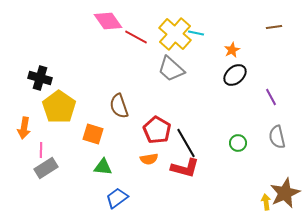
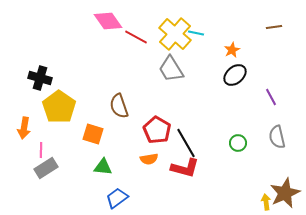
gray trapezoid: rotated 16 degrees clockwise
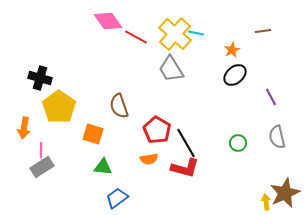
brown line: moved 11 px left, 4 px down
gray rectangle: moved 4 px left, 1 px up
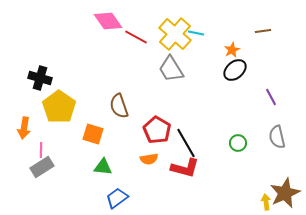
black ellipse: moved 5 px up
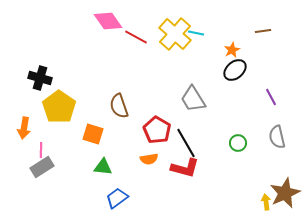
gray trapezoid: moved 22 px right, 30 px down
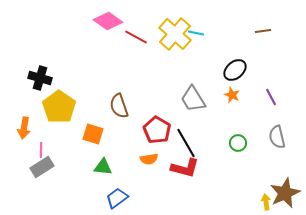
pink diamond: rotated 20 degrees counterclockwise
orange star: moved 45 px down; rotated 21 degrees counterclockwise
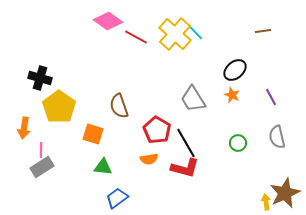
cyan line: rotated 35 degrees clockwise
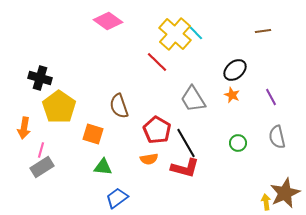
red line: moved 21 px right, 25 px down; rotated 15 degrees clockwise
pink line: rotated 14 degrees clockwise
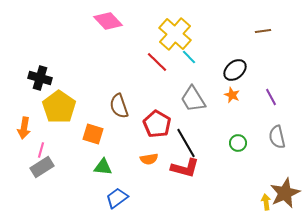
pink diamond: rotated 12 degrees clockwise
cyan line: moved 7 px left, 24 px down
red pentagon: moved 6 px up
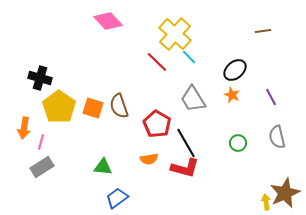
orange square: moved 26 px up
pink line: moved 8 px up
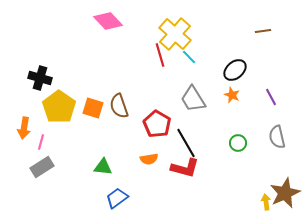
red line: moved 3 px right, 7 px up; rotated 30 degrees clockwise
